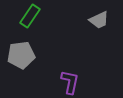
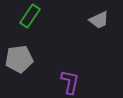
gray pentagon: moved 2 px left, 4 px down
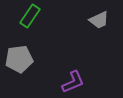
purple L-shape: moved 3 px right; rotated 55 degrees clockwise
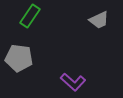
gray pentagon: moved 1 px up; rotated 16 degrees clockwise
purple L-shape: rotated 65 degrees clockwise
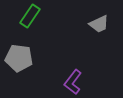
gray trapezoid: moved 4 px down
purple L-shape: rotated 85 degrees clockwise
